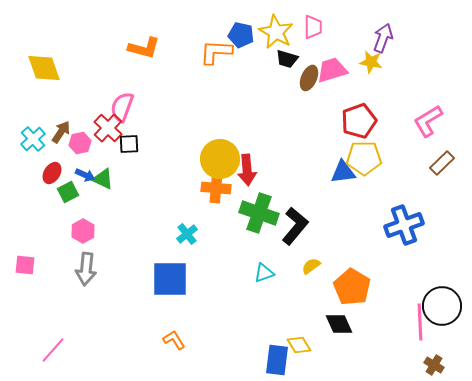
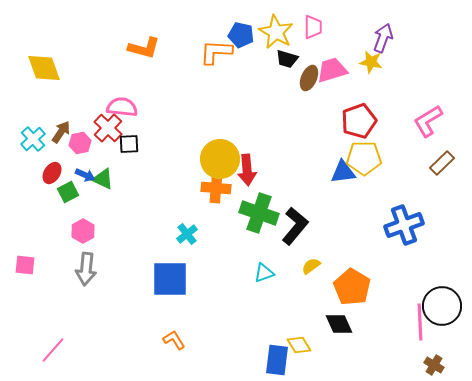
pink semicircle at (122, 107): rotated 76 degrees clockwise
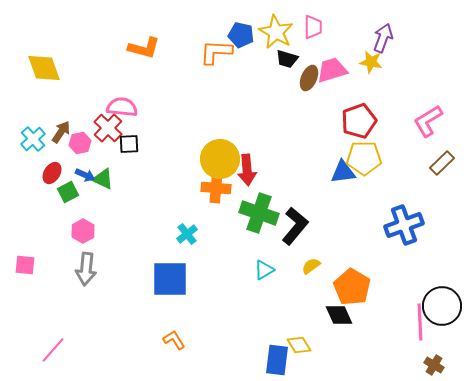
cyan triangle at (264, 273): moved 3 px up; rotated 10 degrees counterclockwise
black diamond at (339, 324): moved 9 px up
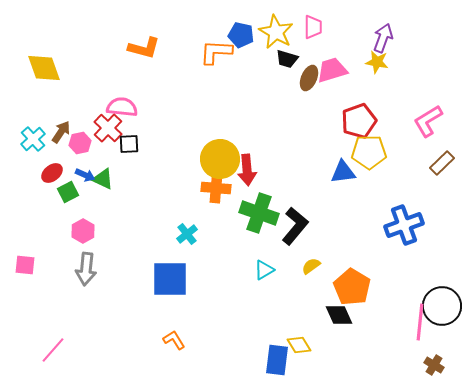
yellow star at (371, 62): moved 6 px right
yellow pentagon at (364, 158): moved 5 px right, 6 px up
red ellipse at (52, 173): rotated 20 degrees clockwise
pink line at (420, 322): rotated 9 degrees clockwise
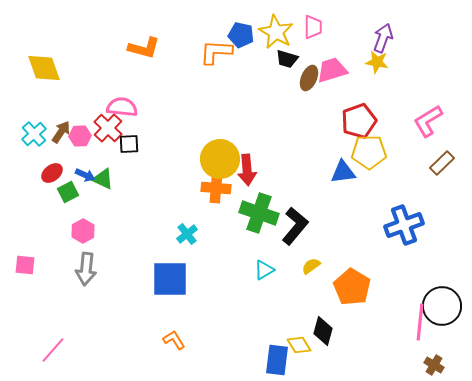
cyan cross at (33, 139): moved 1 px right, 5 px up
pink hexagon at (80, 143): moved 7 px up; rotated 10 degrees clockwise
black diamond at (339, 315): moved 16 px left, 16 px down; rotated 40 degrees clockwise
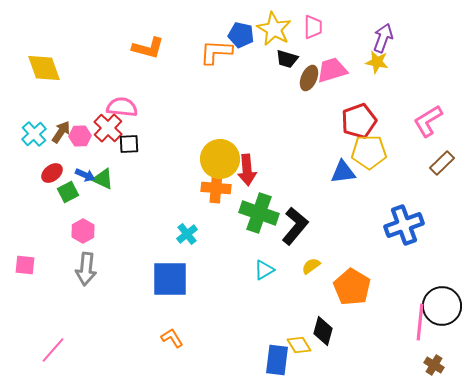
yellow star at (276, 32): moved 2 px left, 3 px up
orange L-shape at (144, 48): moved 4 px right
orange L-shape at (174, 340): moved 2 px left, 2 px up
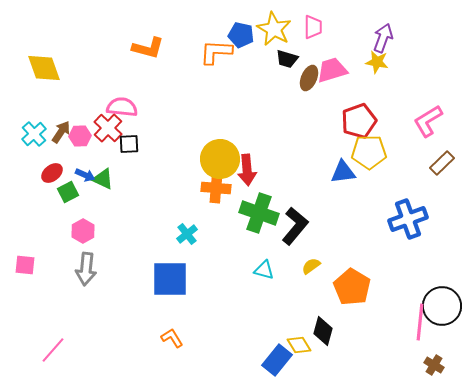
blue cross at (404, 225): moved 4 px right, 6 px up
cyan triangle at (264, 270): rotated 45 degrees clockwise
blue rectangle at (277, 360): rotated 32 degrees clockwise
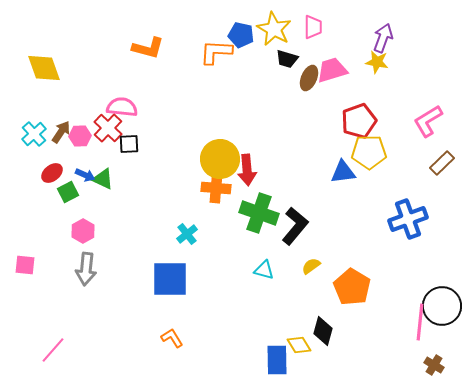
blue rectangle at (277, 360): rotated 40 degrees counterclockwise
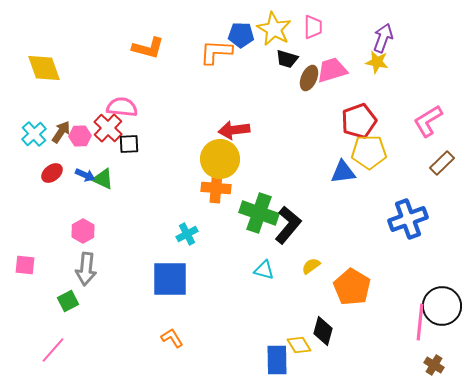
blue pentagon at (241, 35): rotated 10 degrees counterclockwise
red arrow at (247, 170): moved 13 px left, 40 px up; rotated 88 degrees clockwise
green square at (68, 192): moved 109 px down
black L-shape at (295, 226): moved 7 px left, 1 px up
cyan cross at (187, 234): rotated 10 degrees clockwise
